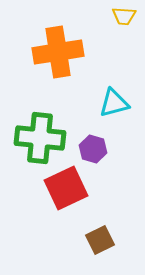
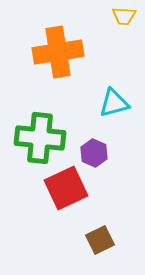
purple hexagon: moved 1 px right, 4 px down; rotated 8 degrees clockwise
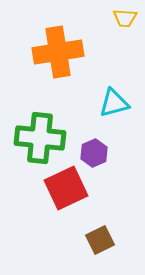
yellow trapezoid: moved 1 px right, 2 px down
purple hexagon: rotated 12 degrees clockwise
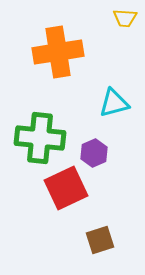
brown square: rotated 8 degrees clockwise
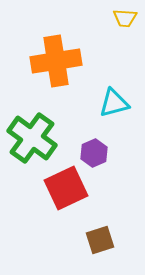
orange cross: moved 2 px left, 9 px down
green cross: moved 8 px left; rotated 30 degrees clockwise
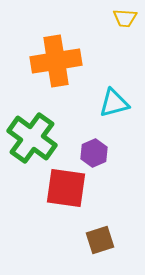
red square: rotated 33 degrees clockwise
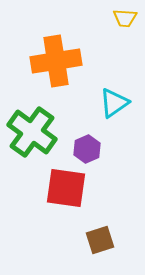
cyan triangle: rotated 20 degrees counterclockwise
green cross: moved 6 px up
purple hexagon: moved 7 px left, 4 px up
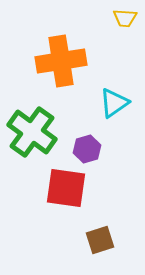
orange cross: moved 5 px right
purple hexagon: rotated 8 degrees clockwise
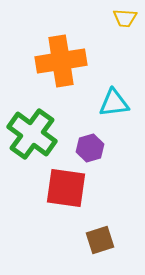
cyan triangle: rotated 28 degrees clockwise
green cross: moved 2 px down
purple hexagon: moved 3 px right, 1 px up
